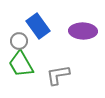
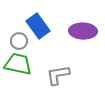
green trapezoid: moved 3 px left; rotated 132 degrees clockwise
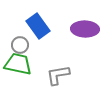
purple ellipse: moved 2 px right, 2 px up
gray circle: moved 1 px right, 4 px down
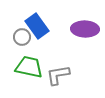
blue rectangle: moved 1 px left
gray circle: moved 2 px right, 8 px up
green trapezoid: moved 11 px right, 3 px down
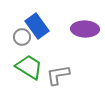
green trapezoid: rotated 20 degrees clockwise
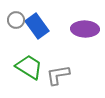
gray circle: moved 6 px left, 17 px up
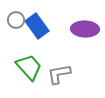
green trapezoid: rotated 16 degrees clockwise
gray L-shape: moved 1 px right, 1 px up
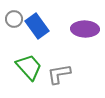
gray circle: moved 2 px left, 1 px up
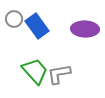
green trapezoid: moved 6 px right, 4 px down
